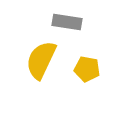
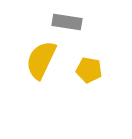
yellow pentagon: moved 2 px right, 1 px down
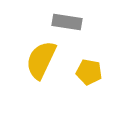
yellow pentagon: moved 2 px down
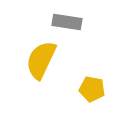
yellow pentagon: moved 3 px right, 17 px down
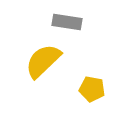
yellow semicircle: moved 2 px right, 1 px down; rotated 21 degrees clockwise
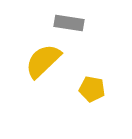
gray rectangle: moved 2 px right, 1 px down
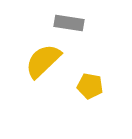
yellow pentagon: moved 2 px left, 3 px up
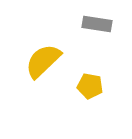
gray rectangle: moved 28 px right, 1 px down
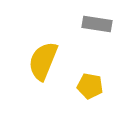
yellow semicircle: rotated 24 degrees counterclockwise
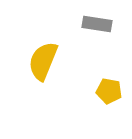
yellow pentagon: moved 19 px right, 5 px down
